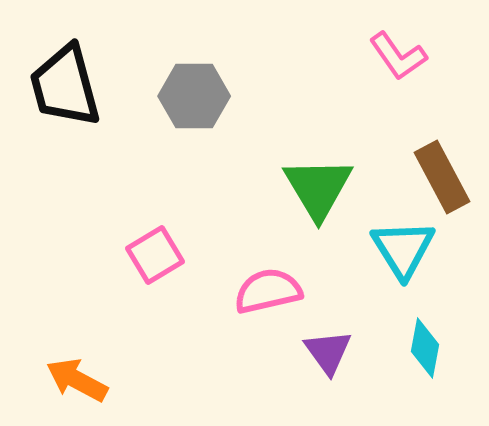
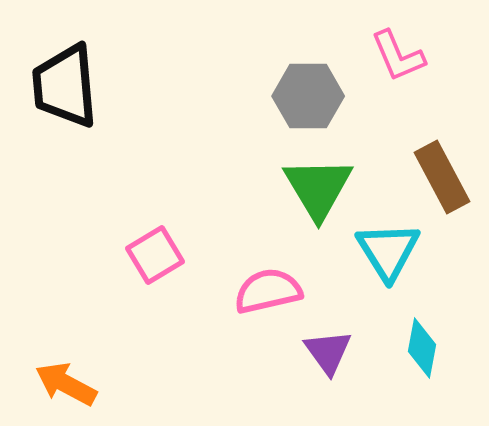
pink L-shape: rotated 12 degrees clockwise
black trapezoid: rotated 10 degrees clockwise
gray hexagon: moved 114 px right
cyan triangle: moved 15 px left, 2 px down
cyan diamond: moved 3 px left
orange arrow: moved 11 px left, 4 px down
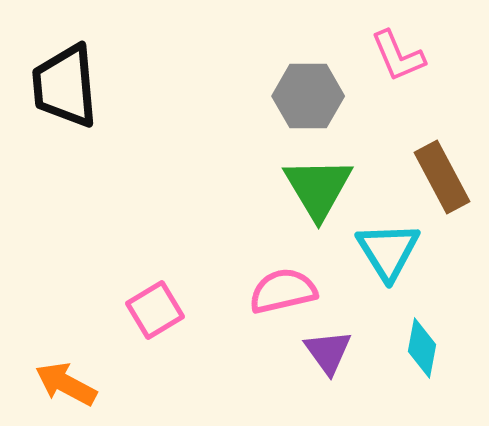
pink square: moved 55 px down
pink semicircle: moved 15 px right
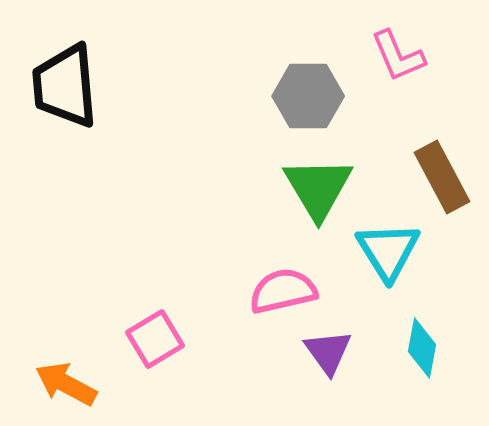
pink square: moved 29 px down
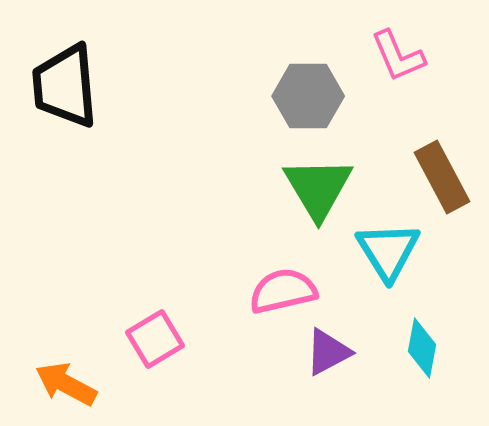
purple triangle: rotated 38 degrees clockwise
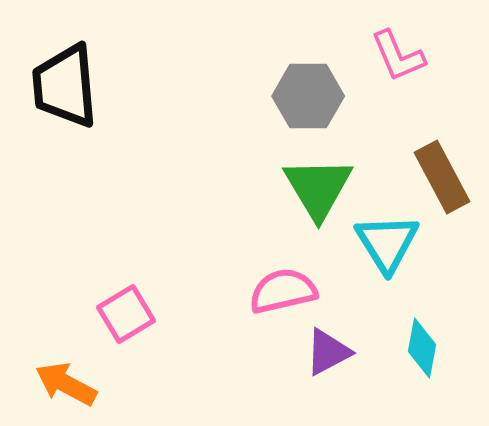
cyan triangle: moved 1 px left, 8 px up
pink square: moved 29 px left, 25 px up
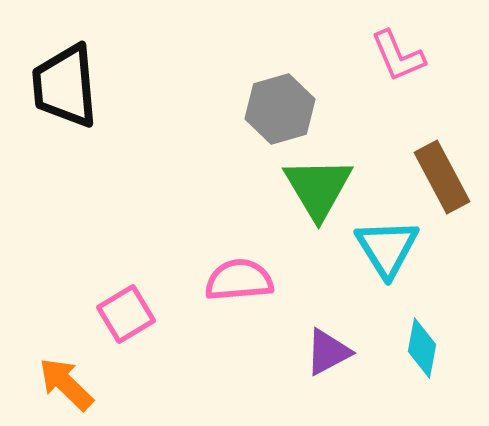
gray hexagon: moved 28 px left, 13 px down; rotated 16 degrees counterclockwise
cyan triangle: moved 5 px down
pink semicircle: moved 44 px left, 11 px up; rotated 8 degrees clockwise
orange arrow: rotated 16 degrees clockwise
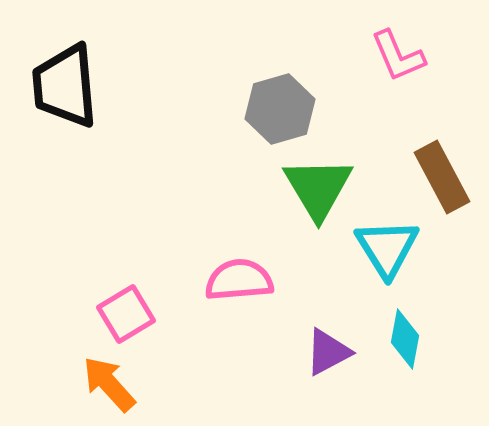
cyan diamond: moved 17 px left, 9 px up
orange arrow: moved 43 px right; rotated 4 degrees clockwise
